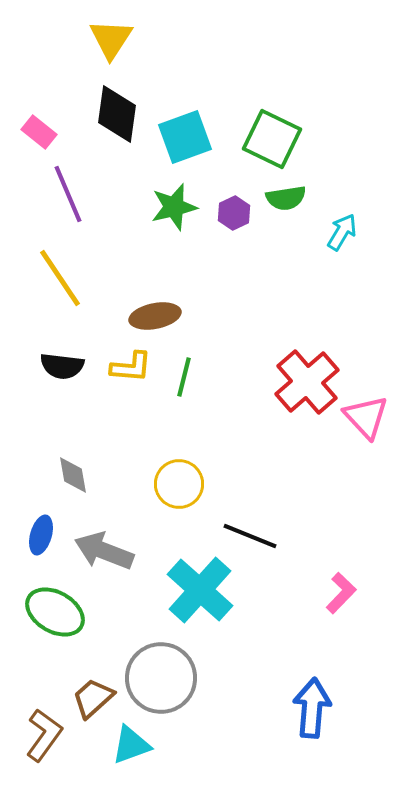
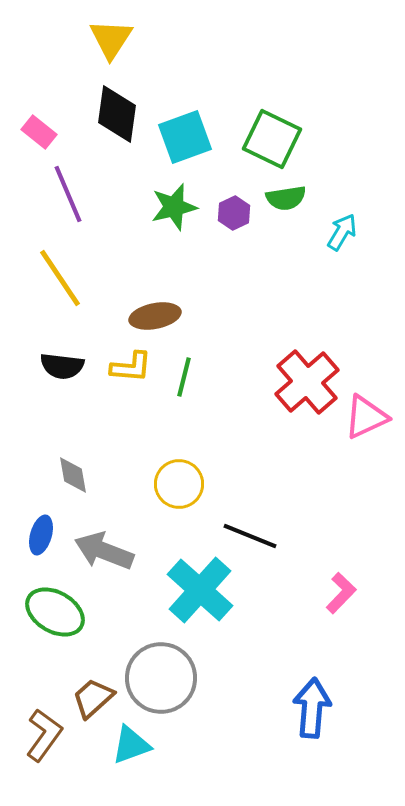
pink triangle: rotated 48 degrees clockwise
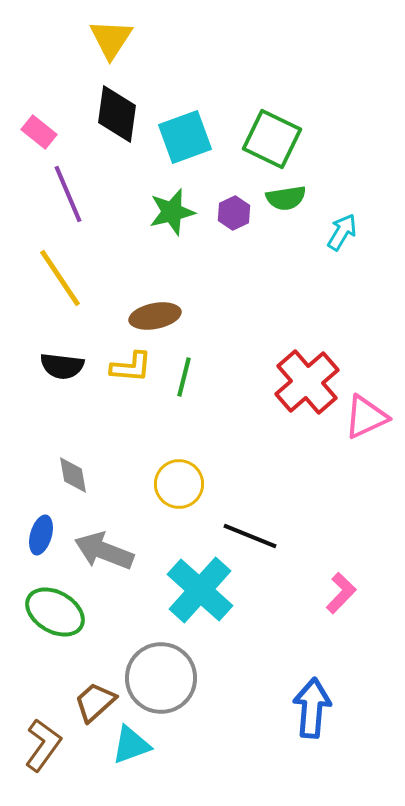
green star: moved 2 px left, 5 px down
brown trapezoid: moved 2 px right, 4 px down
brown L-shape: moved 1 px left, 10 px down
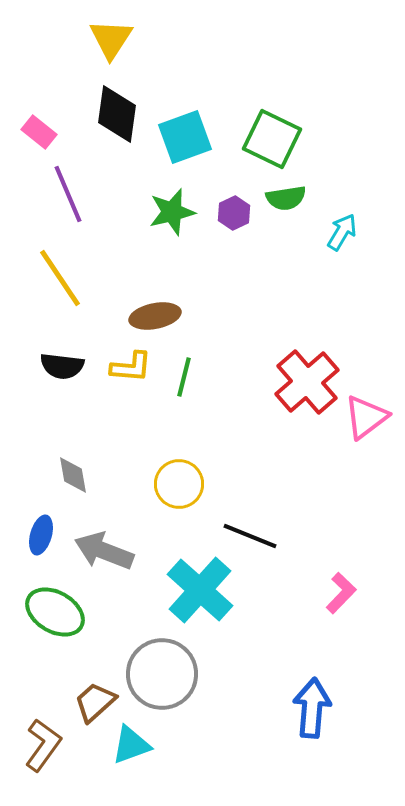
pink triangle: rotated 12 degrees counterclockwise
gray circle: moved 1 px right, 4 px up
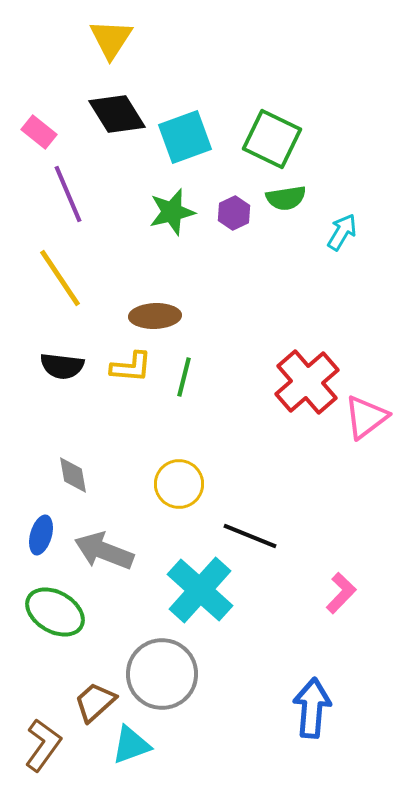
black diamond: rotated 40 degrees counterclockwise
brown ellipse: rotated 9 degrees clockwise
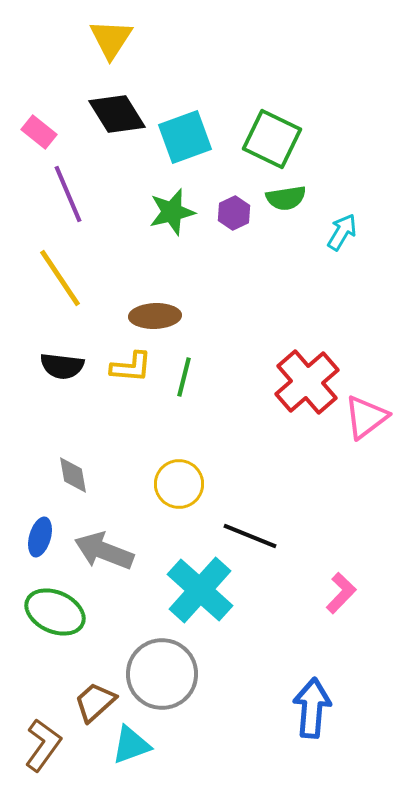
blue ellipse: moved 1 px left, 2 px down
green ellipse: rotated 6 degrees counterclockwise
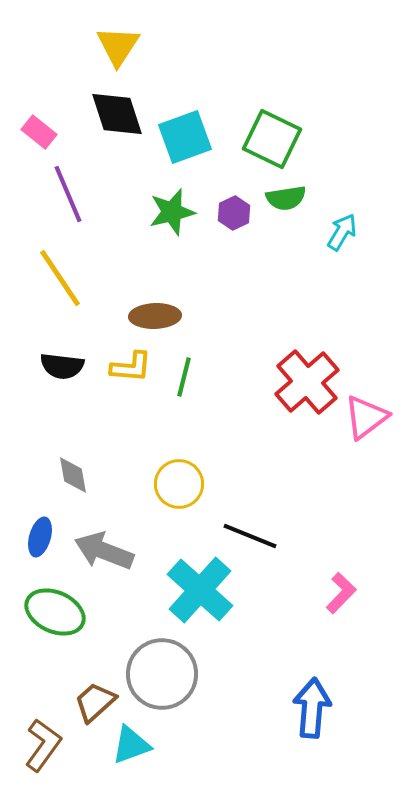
yellow triangle: moved 7 px right, 7 px down
black diamond: rotated 14 degrees clockwise
